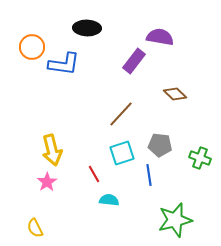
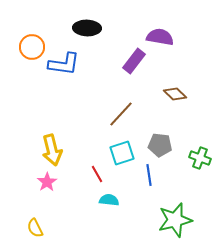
red line: moved 3 px right
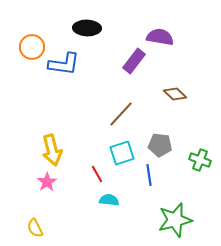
green cross: moved 2 px down
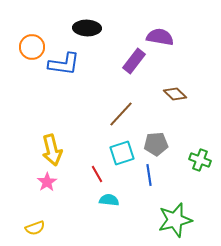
gray pentagon: moved 4 px left, 1 px up; rotated 10 degrees counterclockwise
yellow semicircle: rotated 84 degrees counterclockwise
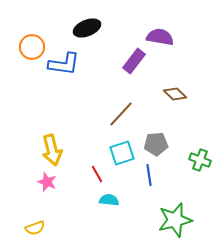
black ellipse: rotated 24 degrees counterclockwise
pink star: rotated 18 degrees counterclockwise
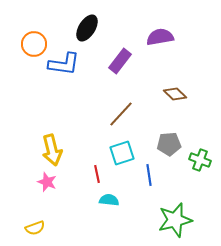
black ellipse: rotated 36 degrees counterclockwise
purple semicircle: rotated 20 degrees counterclockwise
orange circle: moved 2 px right, 3 px up
purple rectangle: moved 14 px left
gray pentagon: moved 13 px right
red line: rotated 18 degrees clockwise
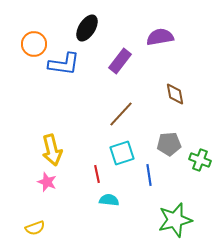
brown diamond: rotated 35 degrees clockwise
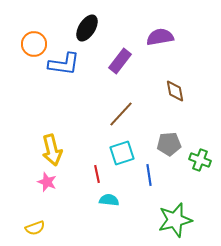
brown diamond: moved 3 px up
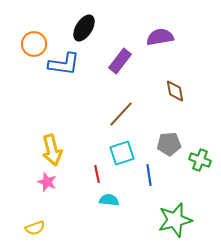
black ellipse: moved 3 px left
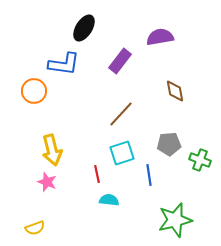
orange circle: moved 47 px down
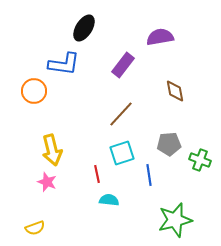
purple rectangle: moved 3 px right, 4 px down
